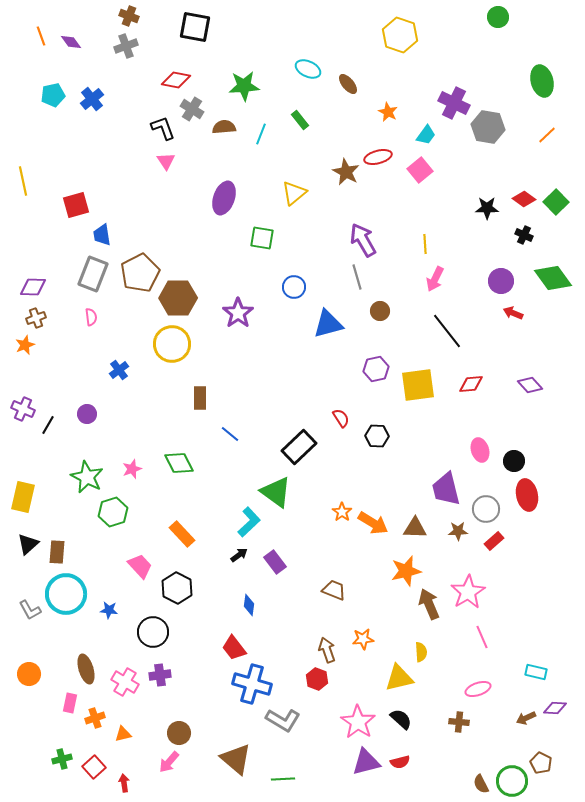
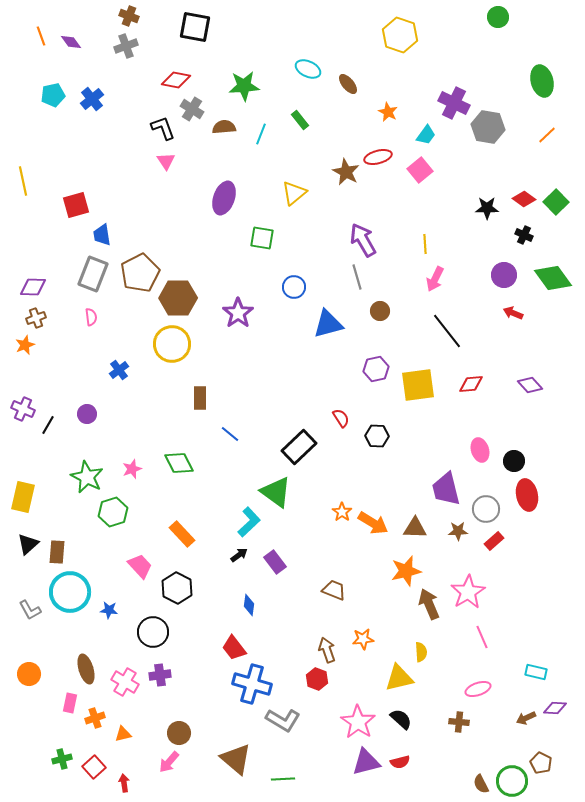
purple circle at (501, 281): moved 3 px right, 6 px up
cyan circle at (66, 594): moved 4 px right, 2 px up
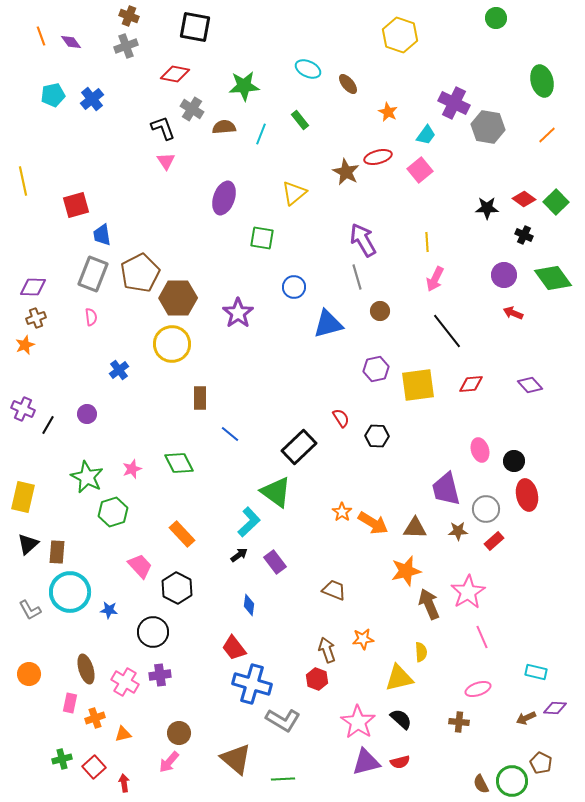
green circle at (498, 17): moved 2 px left, 1 px down
red diamond at (176, 80): moved 1 px left, 6 px up
yellow line at (425, 244): moved 2 px right, 2 px up
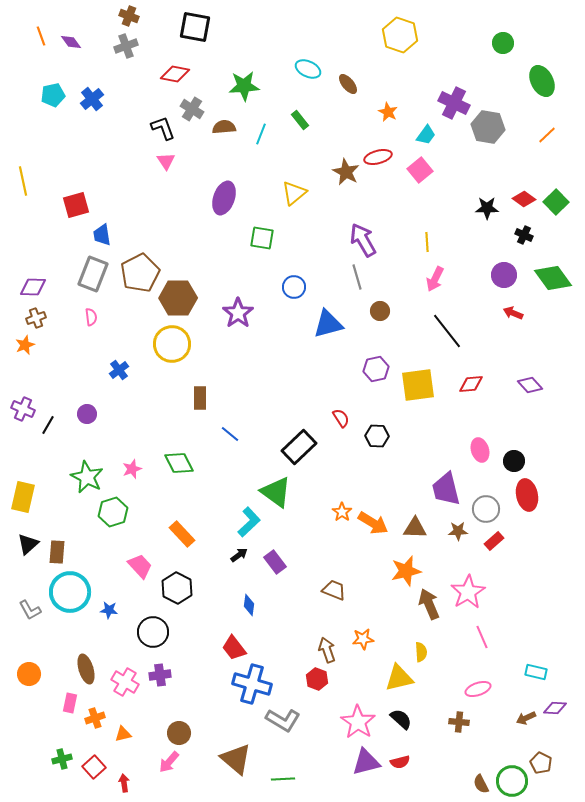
green circle at (496, 18): moved 7 px right, 25 px down
green ellipse at (542, 81): rotated 12 degrees counterclockwise
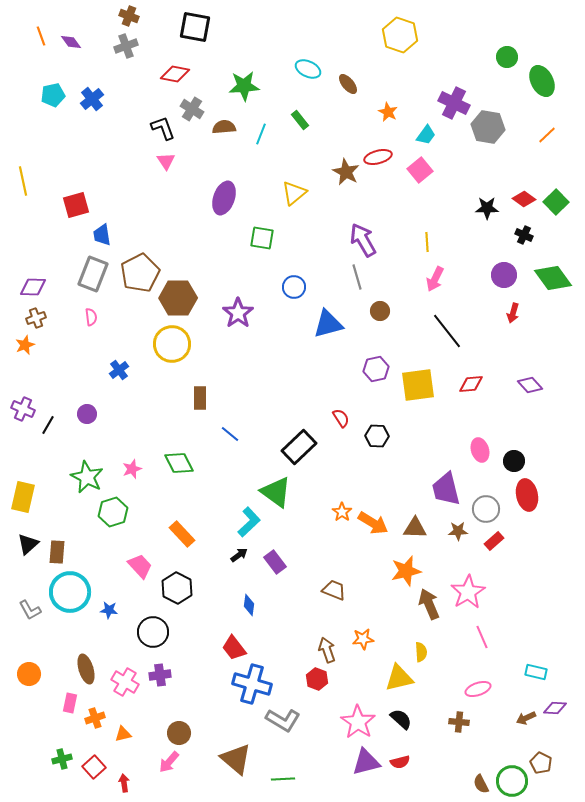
green circle at (503, 43): moved 4 px right, 14 px down
red arrow at (513, 313): rotated 96 degrees counterclockwise
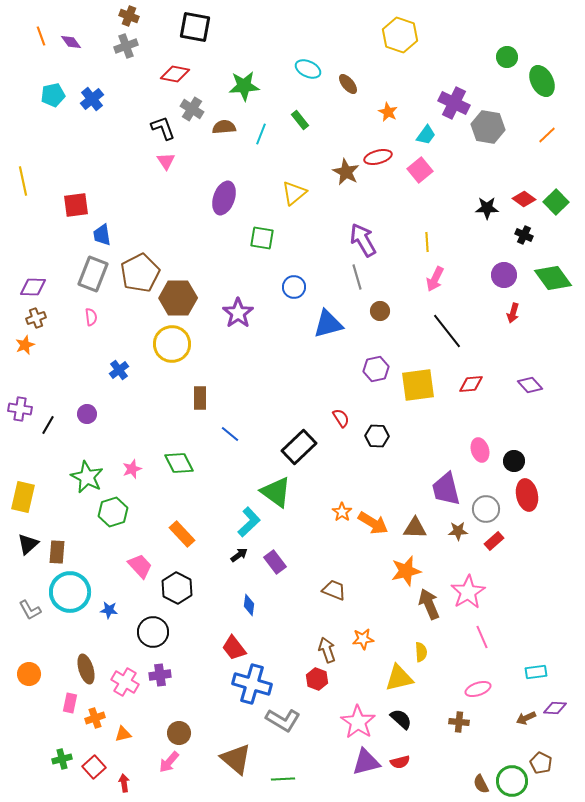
red square at (76, 205): rotated 8 degrees clockwise
purple cross at (23, 409): moved 3 px left; rotated 15 degrees counterclockwise
cyan rectangle at (536, 672): rotated 20 degrees counterclockwise
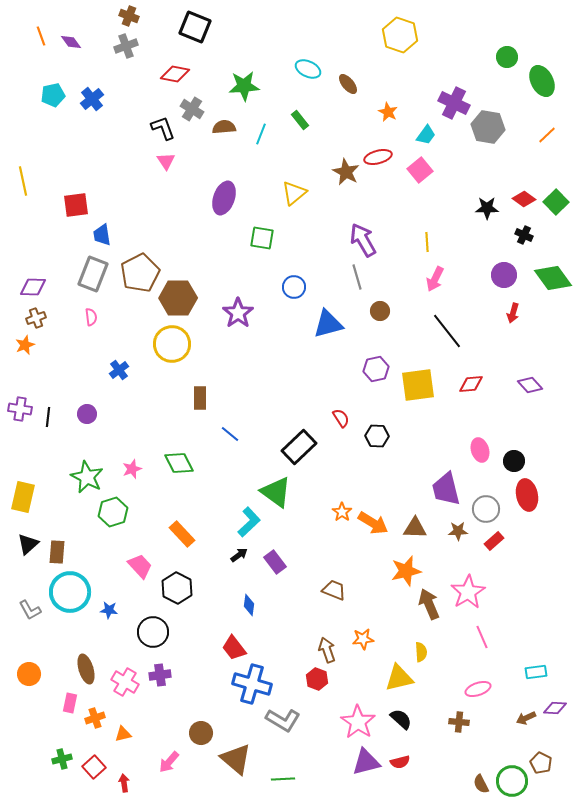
black square at (195, 27): rotated 12 degrees clockwise
black line at (48, 425): moved 8 px up; rotated 24 degrees counterclockwise
brown circle at (179, 733): moved 22 px right
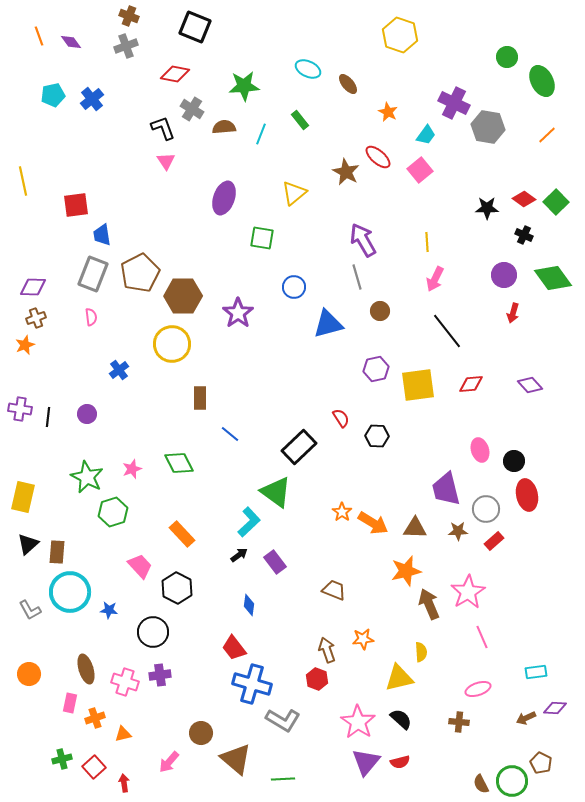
orange line at (41, 36): moved 2 px left
red ellipse at (378, 157): rotated 56 degrees clockwise
brown hexagon at (178, 298): moved 5 px right, 2 px up
pink cross at (125, 682): rotated 12 degrees counterclockwise
purple triangle at (366, 762): rotated 36 degrees counterclockwise
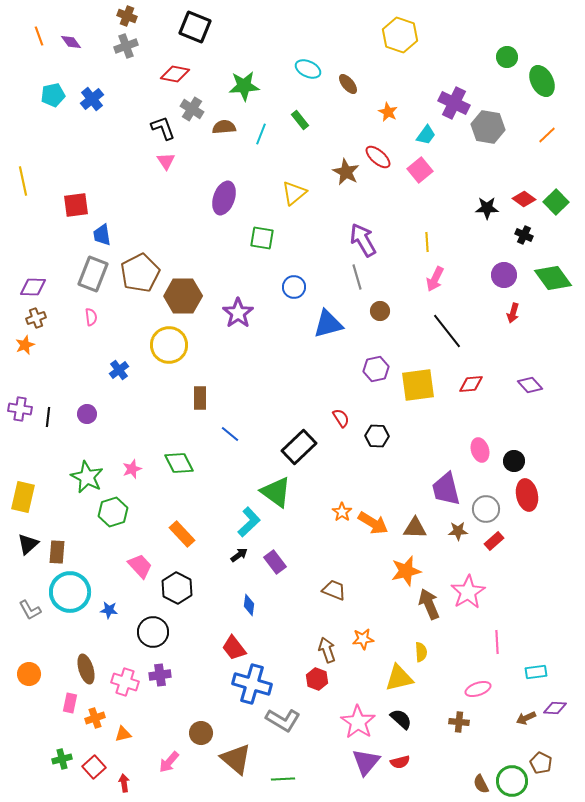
brown cross at (129, 16): moved 2 px left
yellow circle at (172, 344): moved 3 px left, 1 px down
pink line at (482, 637): moved 15 px right, 5 px down; rotated 20 degrees clockwise
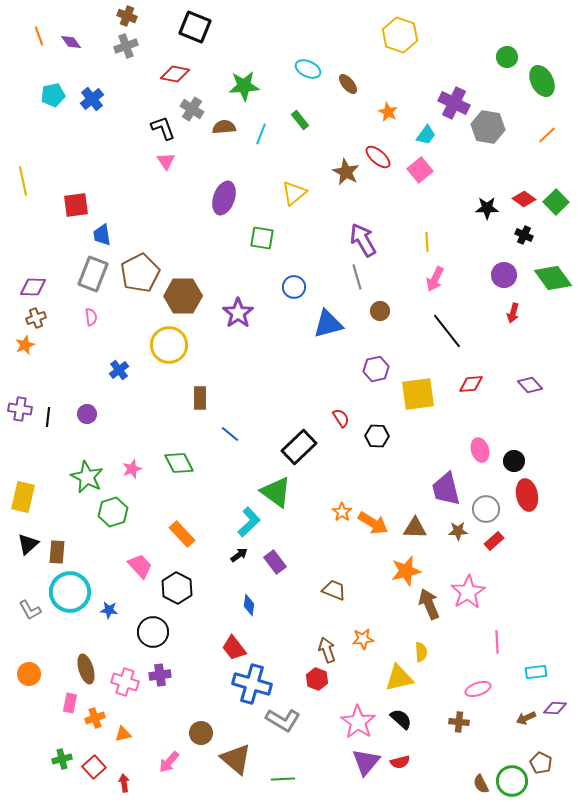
yellow square at (418, 385): moved 9 px down
